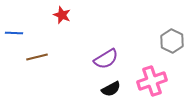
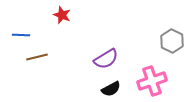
blue line: moved 7 px right, 2 px down
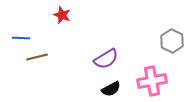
blue line: moved 3 px down
pink cross: rotated 8 degrees clockwise
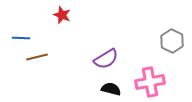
pink cross: moved 2 px left, 1 px down
black semicircle: rotated 138 degrees counterclockwise
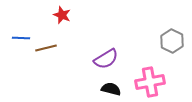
brown line: moved 9 px right, 9 px up
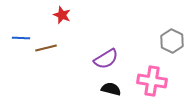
pink cross: moved 2 px right, 1 px up; rotated 20 degrees clockwise
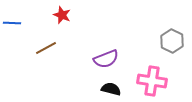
blue line: moved 9 px left, 15 px up
brown line: rotated 15 degrees counterclockwise
purple semicircle: rotated 10 degrees clockwise
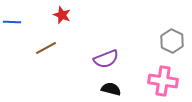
blue line: moved 1 px up
pink cross: moved 11 px right
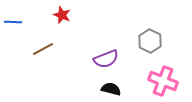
blue line: moved 1 px right
gray hexagon: moved 22 px left
brown line: moved 3 px left, 1 px down
pink cross: rotated 12 degrees clockwise
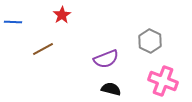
red star: rotated 18 degrees clockwise
